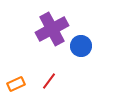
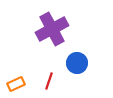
blue circle: moved 4 px left, 17 px down
red line: rotated 18 degrees counterclockwise
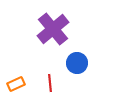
purple cross: moved 1 px right; rotated 12 degrees counterclockwise
red line: moved 1 px right, 2 px down; rotated 24 degrees counterclockwise
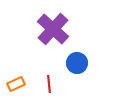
purple cross: rotated 8 degrees counterclockwise
red line: moved 1 px left, 1 px down
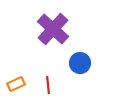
blue circle: moved 3 px right
red line: moved 1 px left, 1 px down
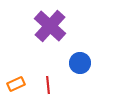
purple cross: moved 3 px left, 3 px up
